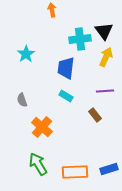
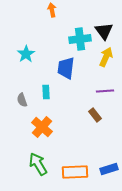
cyan rectangle: moved 20 px left, 4 px up; rotated 56 degrees clockwise
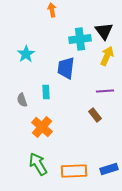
yellow arrow: moved 1 px right, 1 px up
orange rectangle: moved 1 px left, 1 px up
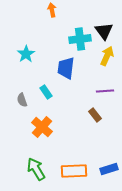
cyan rectangle: rotated 32 degrees counterclockwise
green arrow: moved 2 px left, 5 px down
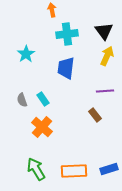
cyan cross: moved 13 px left, 5 px up
cyan rectangle: moved 3 px left, 7 px down
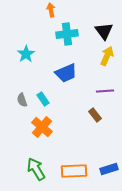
orange arrow: moved 1 px left
blue trapezoid: moved 5 px down; rotated 120 degrees counterclockwise
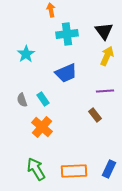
blue rectangle: rotated 48 degrees counterclockwise
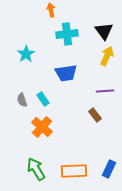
blue trapezoid: rotated 15 degrees clockwise
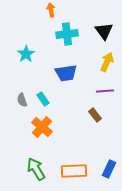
yellow arrow: moved 6 px down
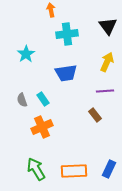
black triangle: moved 4 px right, 5 px up
orange cross: rotated 25 degrees clockwise
